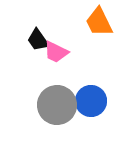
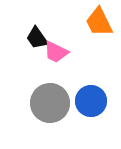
black trapezoid: moved 1 px left, 2 px up
gray circle: moved 7 px left, 2 px up
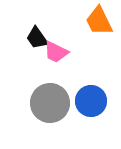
orange trapezoid: moved 1 px up
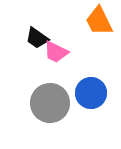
black trapezoid: rotated 20 degrees counterclockwise
blue circle: moved 8 px up
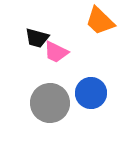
orange trapezoid: moved 1 px right; rotated 20 degrees counterclockwise
black trapezoid: rotated 20 degrees counterclockwise
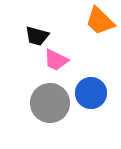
black trapezoid: moved 2 px up
pink trapezoid: moved 8 px down
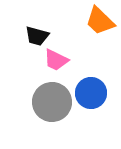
gray circle: moved 2 px right, 1 px up
